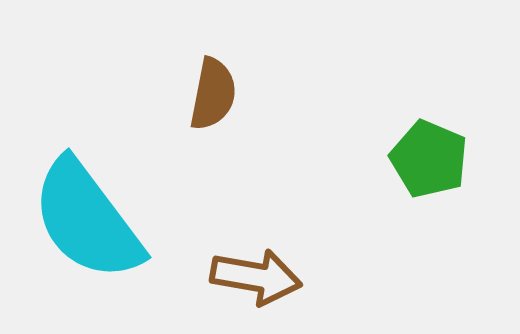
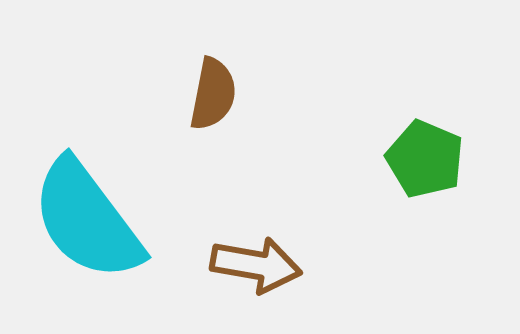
green pentagon: moved 4 px left
brown arrow: moved 12 px up
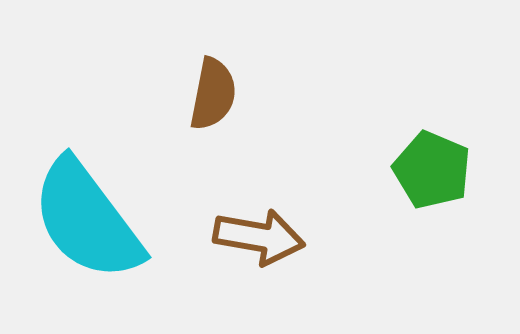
green pentagon: moved 7 px right, 11 px down
brown arrow: moved 3 px right, 28 px up
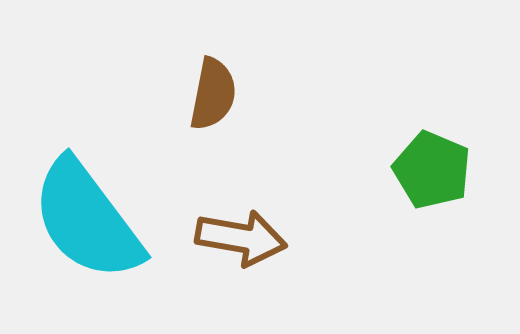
brown arrow: moved 18 px left, 1 px down
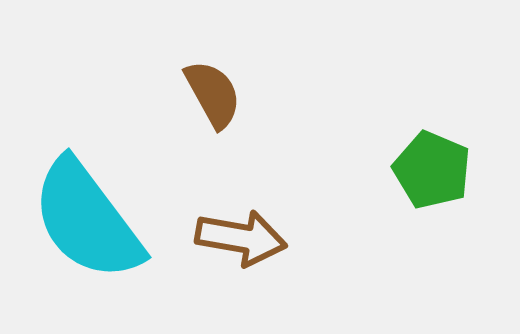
brown semicircle: rotated 40 degrees counterclockwise
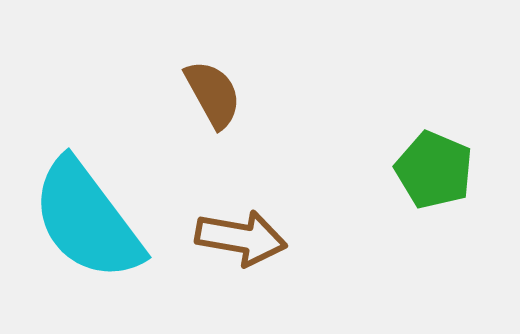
green pentagon: moved 2 px right
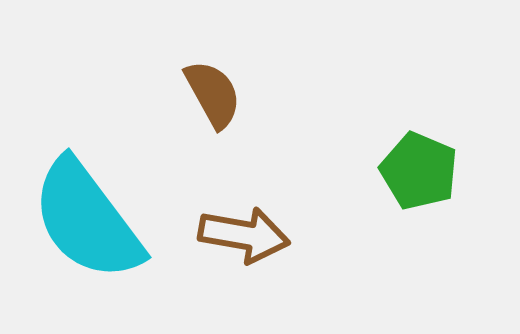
green pentagon: moved 15 px left, 1 px down
brown arrow: moved 3 px right, 3 px up
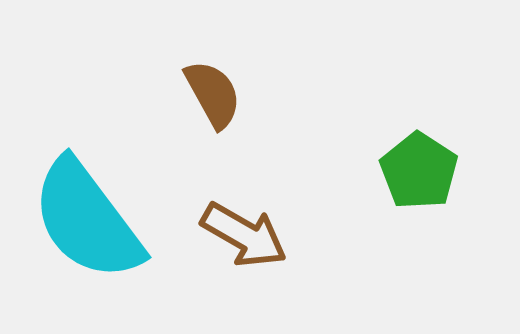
green pentagon: rotated 10 degrees clockwise
brown arrow: rotated 20 degrees clockwise
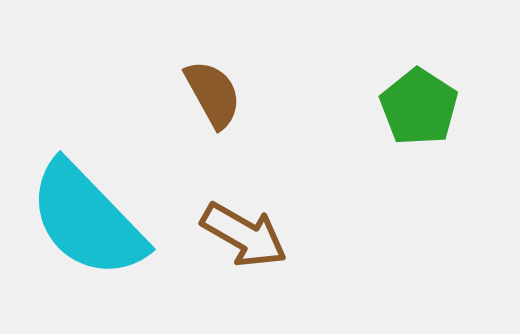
green pentagon: moved 64 px up
cyan semicircle: rotated 7 degrees counterclockwise
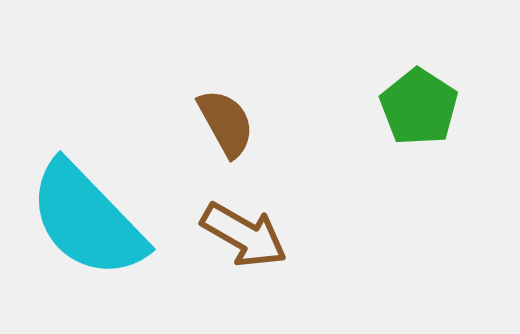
brown semicircle: moved 13 px right, 29 px down
